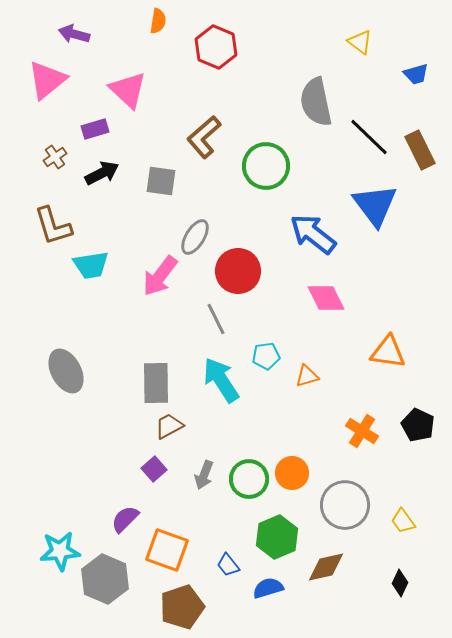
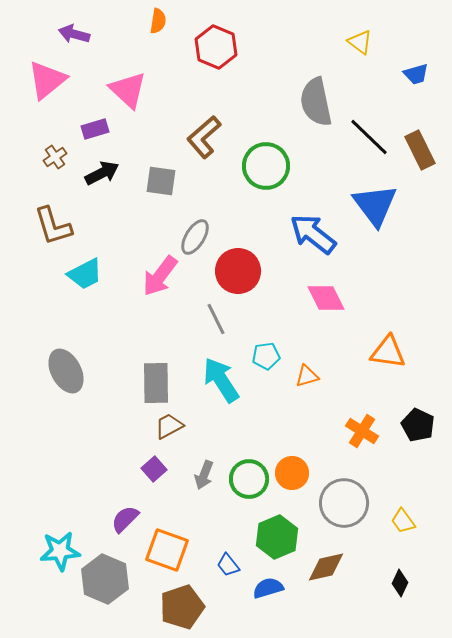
cyan trapezoid at (91, 265): moved 6 px left, 9 px down; rotated 18 degrees counterclockwise
gray circle at (345, 505): moved 1 px left, 2 px up
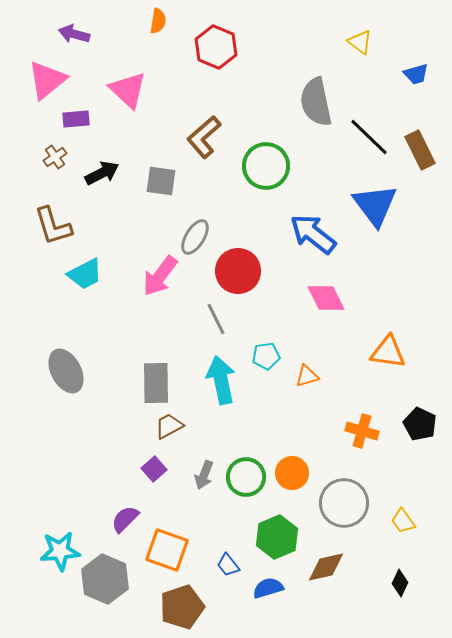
purple rectangle at (95, 129): moved 19 px left, 10 px up; rotated 12 degrees clockwise
cyan arrow at (221, 380): rotated 21 degrees clockwise
black pentagon at (418, 425): moved 2 px right, 1 px up
orange cross at (362, 431): rotated 16 degrees counterclockwise
green circle at (249, 479): moved 3 px left, 2 px up
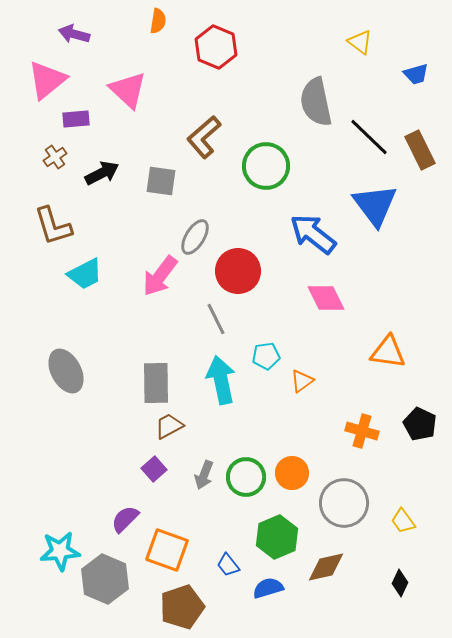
orange triangle at (307, 376): moved 5 px left, 5 px down; rotated 20 degrees counterclockwise
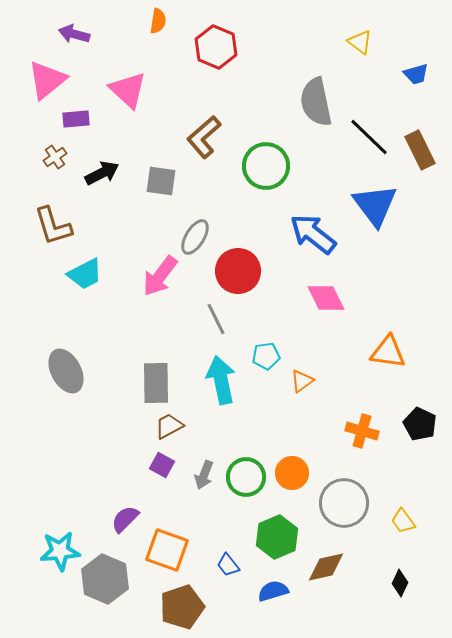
purple square at (154, 469): moved 8 px right, 4 px up; rotated 20 degrees counterclockwise
blue semicircle at (268, 588): moved 5 px right, 3 px down
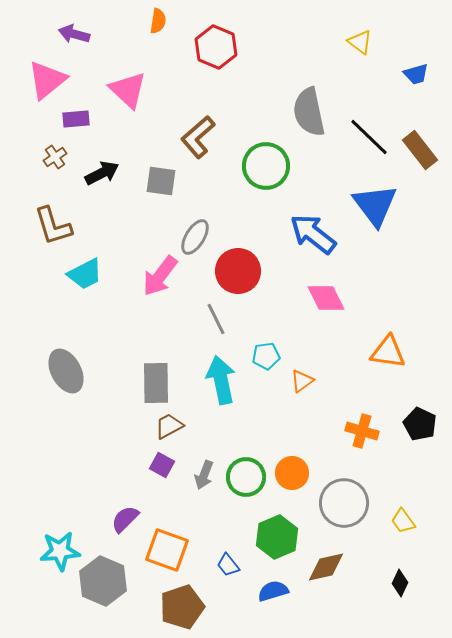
gray semicircle at (316, 102): moved 7 px left, 10 px down
brown L-shape at (204, 137): moved 6 px left
brown rectangle at (420, 150): rotated 12 degrees counterclockwise
gray hexagon at (105, 579): moved 2 px left, 2 px down
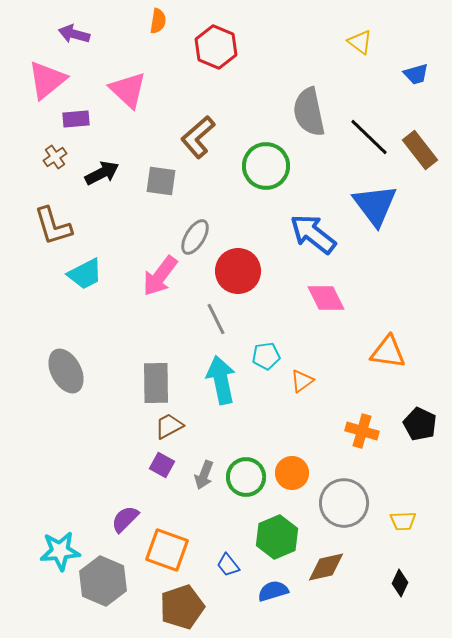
yellow trapezoid at (403, 521): rotated 56 degrees counterclockwise
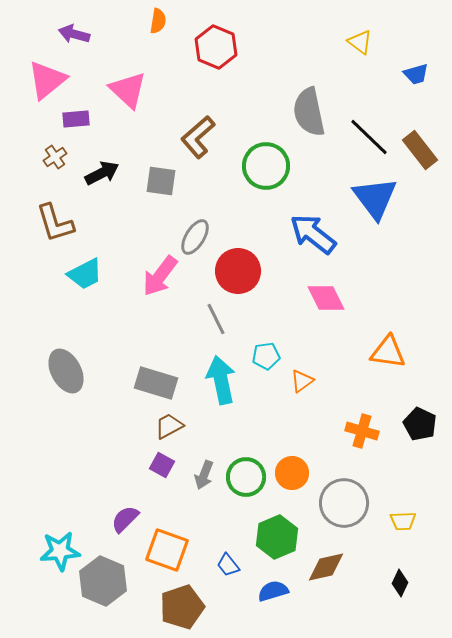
blue triangle at (375, 205): moved 7 px up
brown L-shape at (53, 226): moved 2 px right, 3 px up
gray rectangle at (156, 383): rotated 72 degrees counterclockwise
